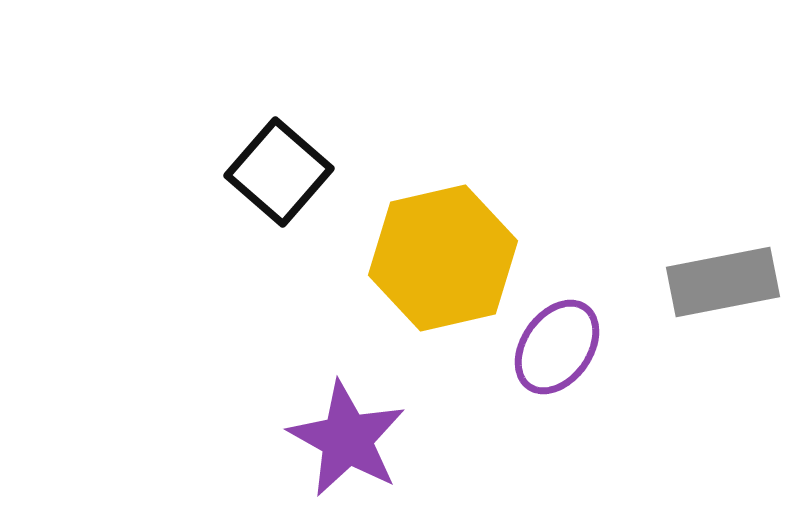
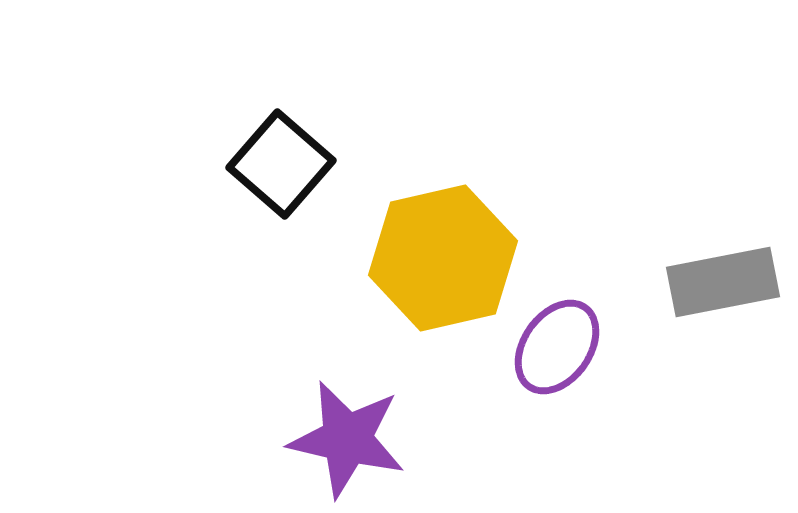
black square: moved 2 px right, 8 px up
purple star: rotated 16 degrees counterclockwise
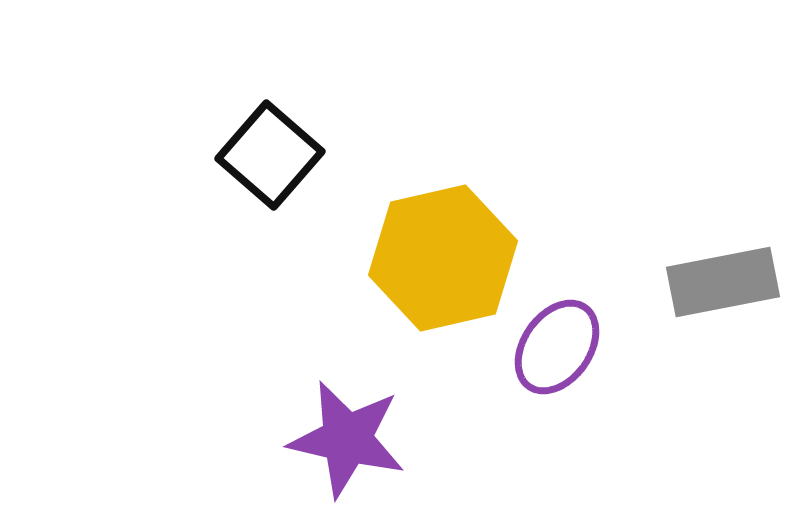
black square: moved 11 px left, 9 px up
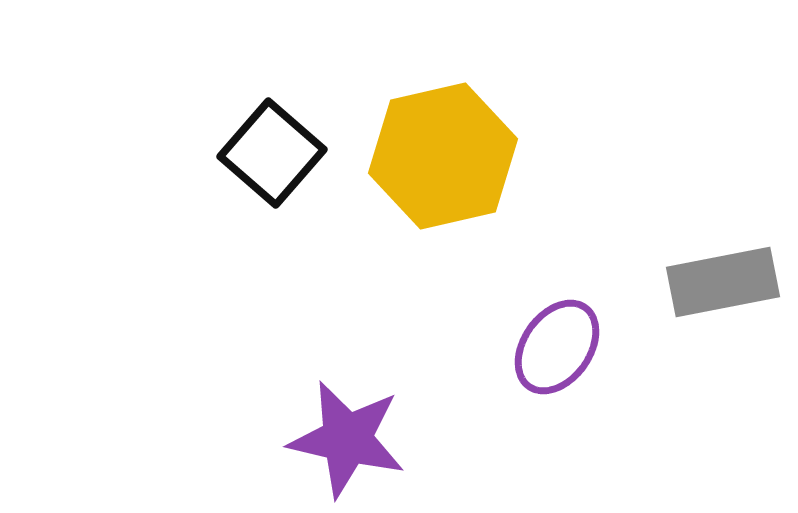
black square: moved 2 px right, 2 px up
yellow hexagon: moved 102 px up
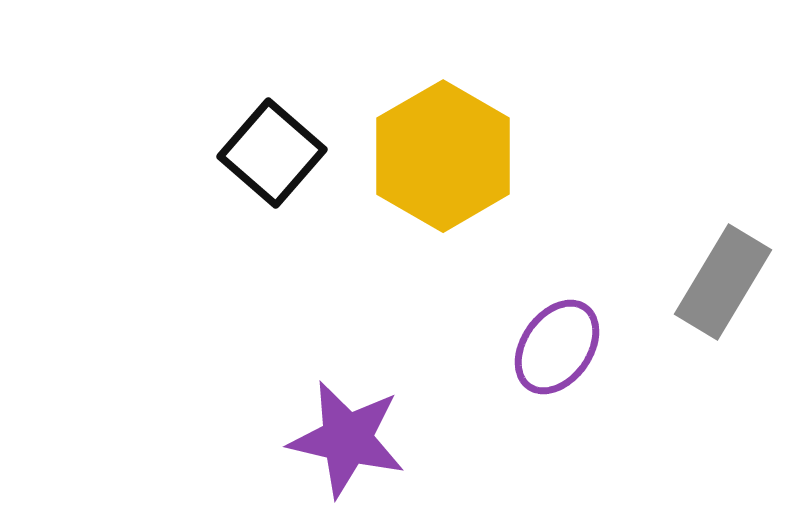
yellow hexagon: rotated 17 degrees counterclockwise
gray rectangle: rotated 48 degrees counterclockwise
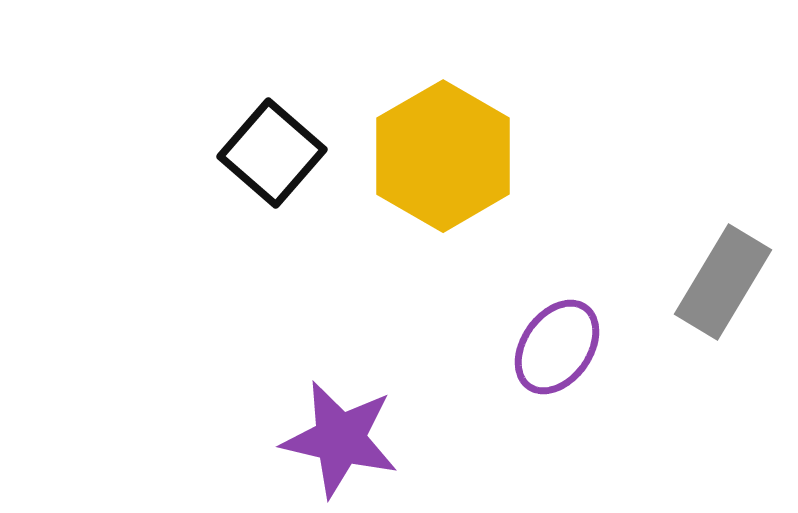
purple star: moved 7 px left
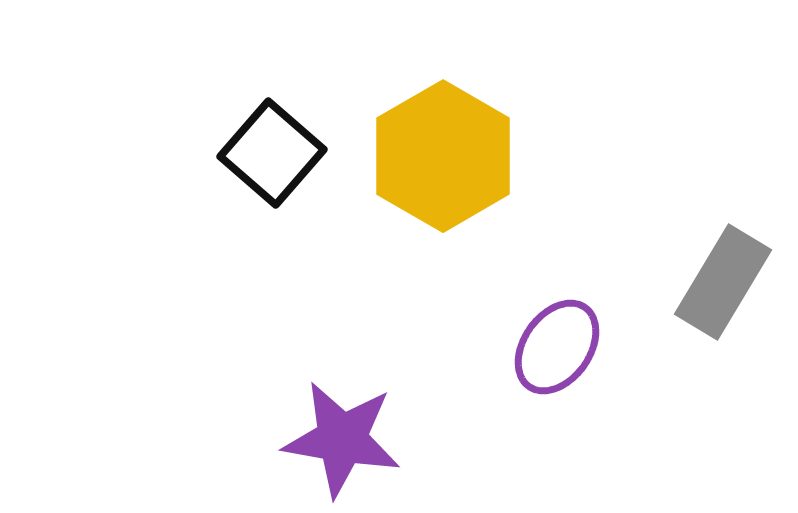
purple star: moved 2 px right; rotated 3 degrees counterclockwise
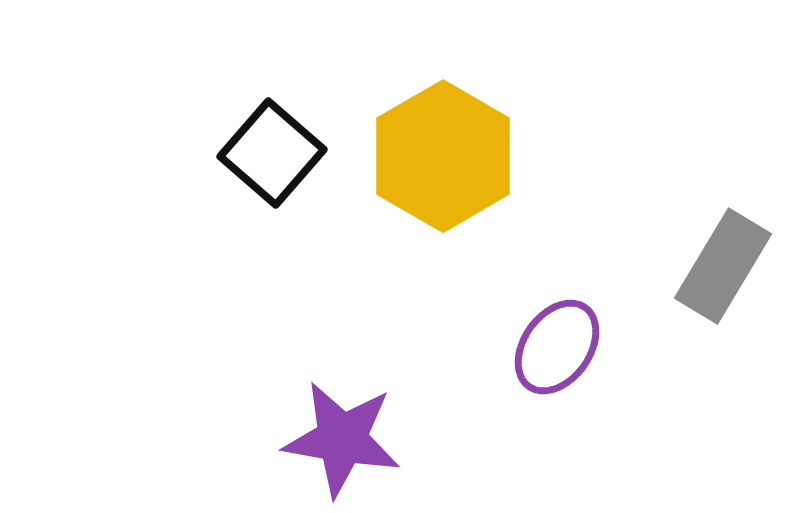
gray rectangle: moved 16 px up
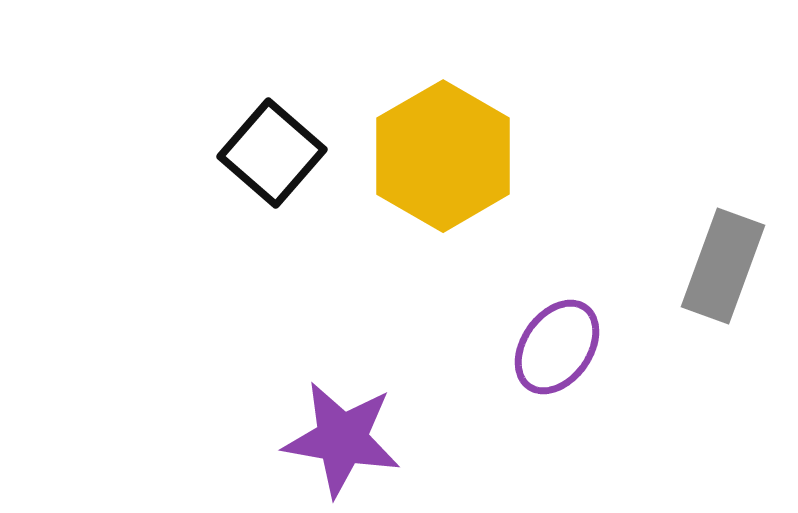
gray rectangle: rotated 11 degrees counterclockwise
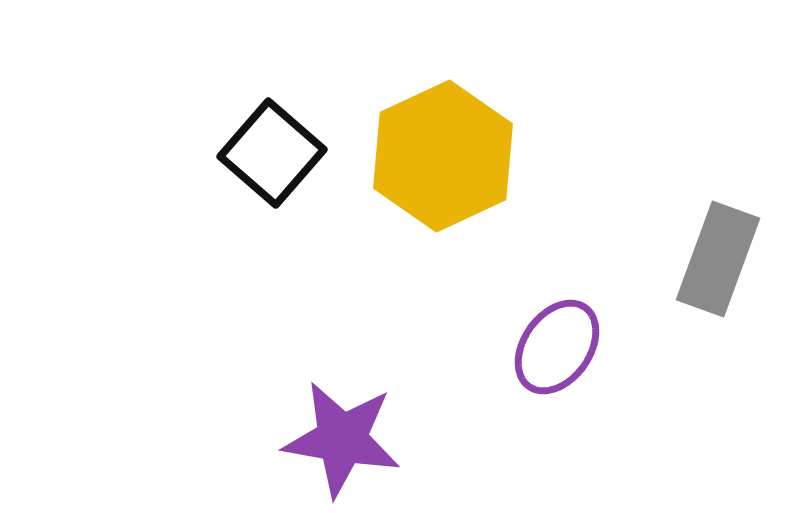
yellow hexagon: rotated 5 degrees clockwise
gray rectangle: moved 5 px left, 7 px up
